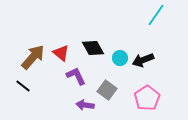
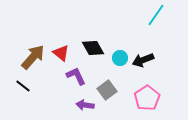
gray square: rotated 18 degrees clockwise
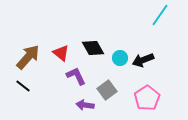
cyan line: moved 4 px right
brown arrow: moved 5 px left
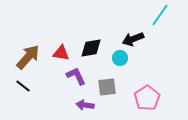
black diamond: moved 2 px left; rotated 70 degrees counterclockwise
red triangle: rotated 30 degrees counterclockwise
black arrow: moved 10 px left, 21 px up
gray square: moved 3 px up; rotated 30 degrees clockwise
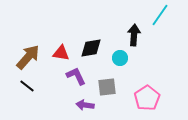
black arrow: moved 1 px right, 4 px up; rotated 115 degrees clockwise
black line: moved 4 px right
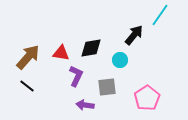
black arrow: rotated 35 degrees clockwise
cyan circle: moved 2 px down
purple L-shape: rotated 50 degrees clockwise
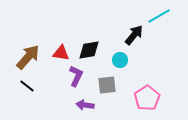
cyan line: moved 1 px left, 1 px down; rotated 25 degrees clockwise
black diamond: moved 2 px left, 2 px down
gray square: moved 2 px up
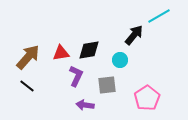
red triangle: rotated 18 degrees counterclockwise
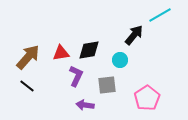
cyan line: moved 1 px right, 1 px up
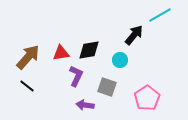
gray square: moved 2 px down; rotated 24 degrees clockwise
